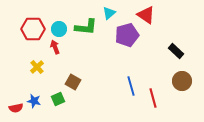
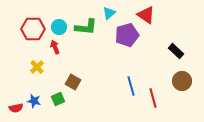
cyan circle: moved 2 px up
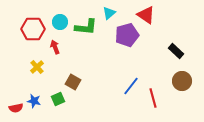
cyan circle: moved 1 px right, 5 px up
blue line: rotated 54 degrees clockwise
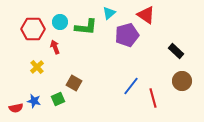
brown square: moved 1 px right, 1 px down
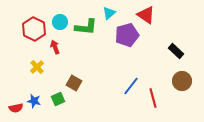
red hexagon: moved 1 px right; rotated 25 degrees clockwise
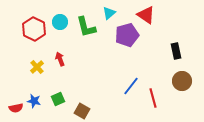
green L-shape: rotated 70 degrees clockwise
red arrow: moved 5 px right, 12 px down
black rectangle: rotated 35 degrees clockwise
brown square: moved 8 px right, 28 px down
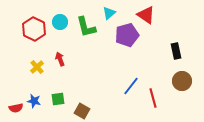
green square: rotated 16 degrees clockwise
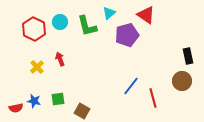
green L-shape: moved 1 px right, 1 px up
black rectangle: moved 12 px right, 5 px down
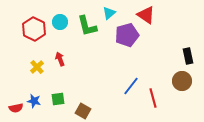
brown square: moved 1 px right
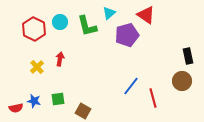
red arrow: rotated 32 degrees clockwise
